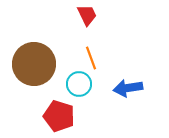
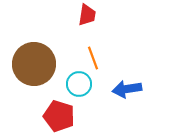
red trapezoid: rotated 35 degrees clockwise
orange line: moved 2 px right
blue arrow: moved 1 px left, 1 px down
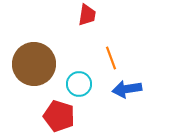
orange line: moved 18 px right
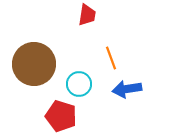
red pentagon: moved 2 px right
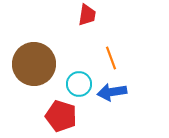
blue arrow: moved 15 px left, 3 px down
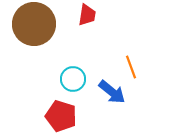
orange line: moved 20 px right, 9 px down
brown circle: moved 40 px up
cyan circle: moved 6 px left, 5 px up
blue arrow: rotated 132 degrees counterclockwise
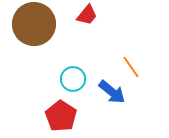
red trapezoid: rotated 30 degrees clockwise
orange line: rotated 15 degrees counterclockwise
red pentagon: rotated 16 degrees clockwise
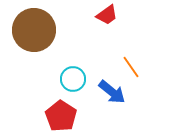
red trapezoid: moved 20 px right; rotated 15 degrees clockwise
brown circle: moved 6 px down
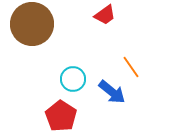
red trapezoid: moved 2 px left
brown circle: moved 2 px left, 6 px up
